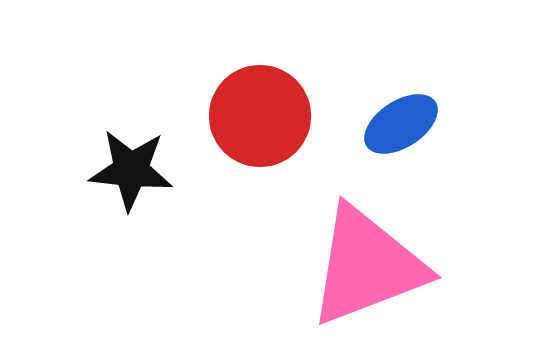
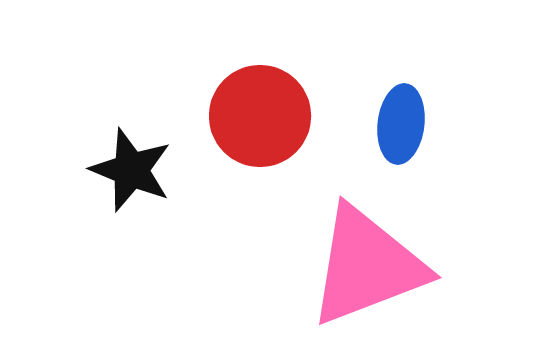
blue ellipse: rotated 50 degrees counterclockwise
black star: rotated 16 degrees clockwise
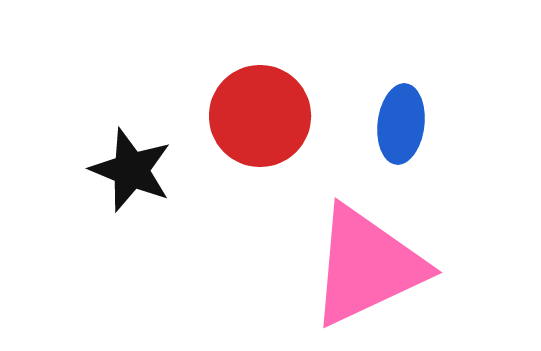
pink triangle: rotated 4 degrees counterclockwise
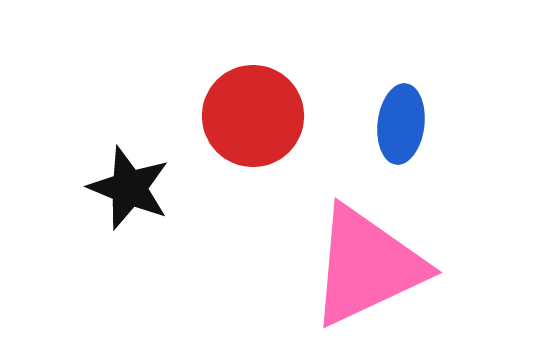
red circle: moved 7 px left
black star: moved 2 px left, 18 px down
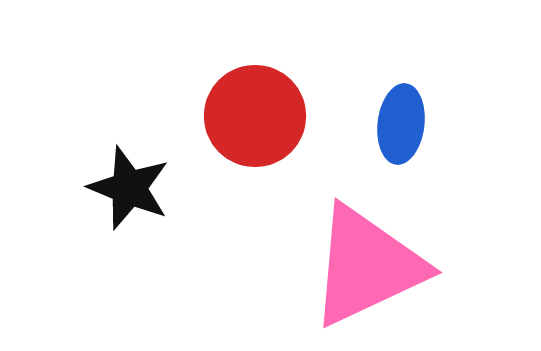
red circle: moved 2 px right
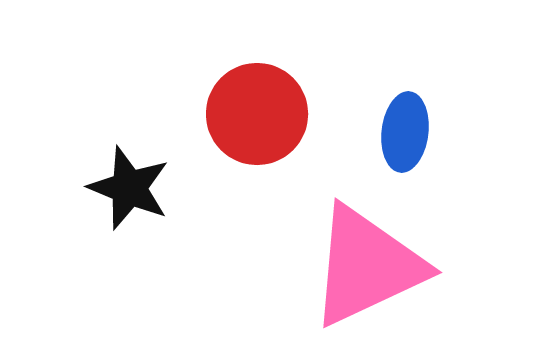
red circle: moved 2 px right, 2 px up
blue ellipse: moved 4 px right, 8 px down
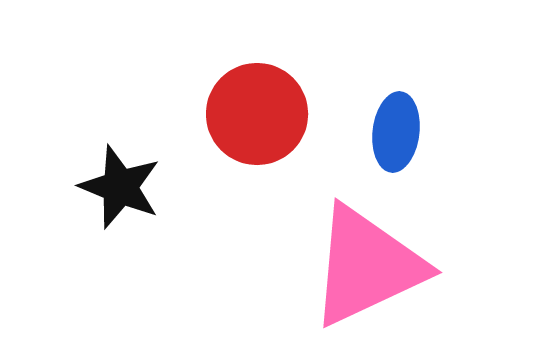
blue ellipse: moved 9 px left
black star: moved 9 px left, 1 px up
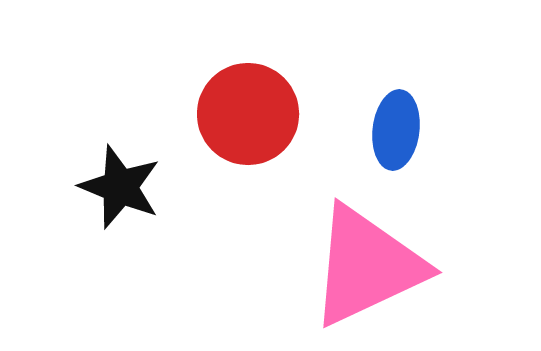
red circle: moved 9 px left
blue ellipse: moved 2 px up
